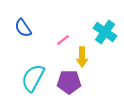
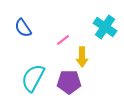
cyan cross: moved 5 px up
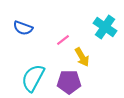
blue semicircle: rotated 36 degrees counterclockwise
yellow arrow: rotated 30 degrees counterclockwise
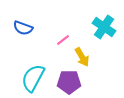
cyan cross: moved 1 px left
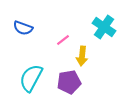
yellow arrow: moved 1 px up; rotated 36 degrees clockwise
cyan semicircle: moved 2 px left
purple pentagon: rotated 10 degrees counterclockwise
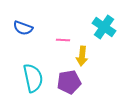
pink line: rotated 40 degrees clockwise
cyan semicircle: moved 2 px right; rotated 140 degrees clockwise
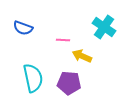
yellow arrow: rotated 108 degrees clockwise
purple pentagon: moved 1 px down; rotated 15 degrees clockwise
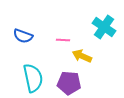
blue semicircle: moved 8 px down
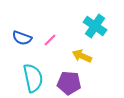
cyan cross: moved 9 px left, 1 px up
blue semicircle: moved 1 px left, 2 px down
pink line: moved 13 px left; rotated 48 degrees counterclockwise
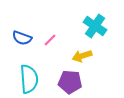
yellow arrow: rotated 42 degrees counterclockwise
cyan semicircle: moved 4 px left, 1 px down; rotated 8 degrees clockwise
purple pentagon: moved 1 px right, 1 px up
